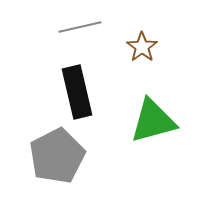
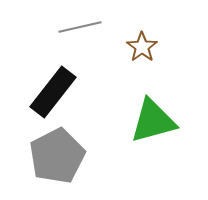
black rectangle: moved 24 px left; rotated 51 degrees clockwise
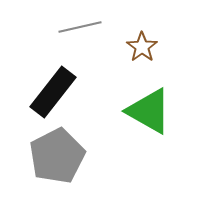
green triangle: moved 4 px left, 10 px up; rotated 45 degrees clockwise
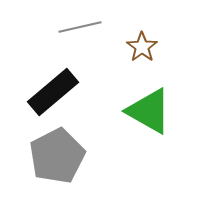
black rectangle: rotated 12 degrees clockwise
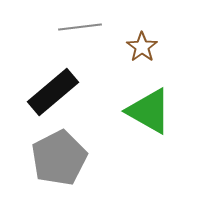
gray line: rotated 6 degrees clockwise
gray pentagon: moved 2 px right, 2 px down
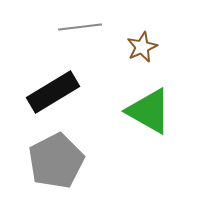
brown star: rotated 12 degrees clockwise
black rectangle: rotated 9 degrees clockwise
gray pentagon: moved 3 px left, 3 px down
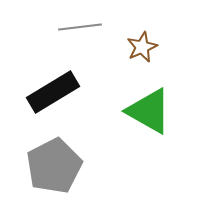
gray pentagon: moved 2 px left, 5 px down
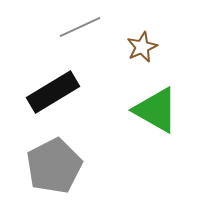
gray line: rotated 18 degrees counterclockwise
green triangle: moved 7 px right, 1 px up
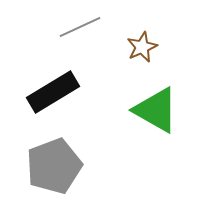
gray pentagon: rotated 6 degrees clockwise
